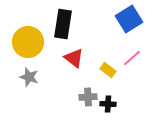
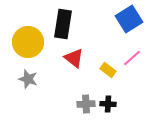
gray star: moved 1 px left, 2 px down
gray cross: moved 2 px left, 7 px down
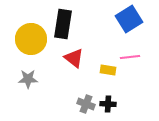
yellow circle: moved 3 px right, 3 px up
pink line: moved 2 px left, 1 px up; rotated 36 degrees clockwise
yellow rectangle: rotated 28 degrees counterclockwise
gray star: rotated 18 degrees counterclockwise
gray cross: rotated 24 degrees clockwise
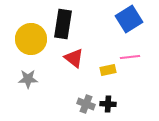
yellow rectangle: rotated 21 degrees counterclockwise
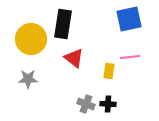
blue square: rotated 20 degrees clockwise
yellow rectangle: moved 1 px right, 1 px down; rotated 70 degrees counterclockwise
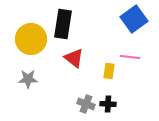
blue square: moved 5 px right; rotated 24 degrees counterclockwise
pink line: rotated 12 degrees clockwise
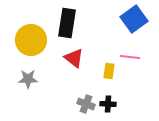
black rectangle: moved 4 px right, 1 px up
yellow circle: moved 1 px down
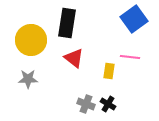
black cross: rotated 28 degrees clockwise
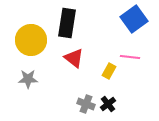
yellow rectangle: rotated 21 degrees clockwise
black cross: rotated 21 degrees clockwise
